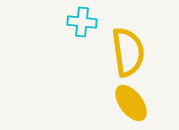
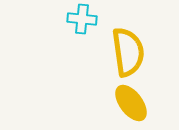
cyan cross: moved 3 px up
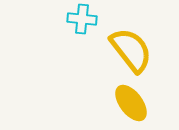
yellow semicircle: moved 3 px right, 2 px up; rotated 30 degrees counterclockwise
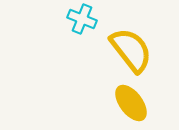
cyan cross: rotated 16 degrees clockwise
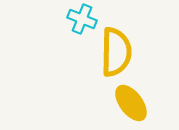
yellow semicircle: moved 15 px left, 2 px down; rotated 39 degrees clockwise
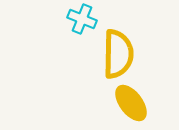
yellow semicircle: moved 2 px right, 2 px down
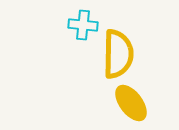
cyan cross: moved 1 px right, 6 px down; rotated 16 degrees counterclockwise
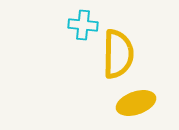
yellow ellipse: moved 5 px right; rotated 72 degrees counterclockwise
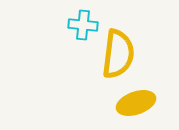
yellow semicircle: rotated 6 degrees clockwise
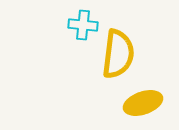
yellow ellipse: moved 7 px right
